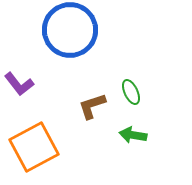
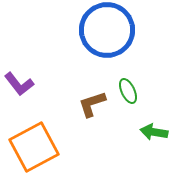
blue circle: moved 37 px right
green ellipse: moved 3 px left, 1 px up
brown L-shape: moved 2 px up
green arrow: moved 21 px right, 3 px up
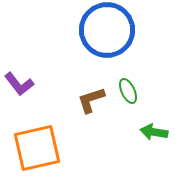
brown L-shape: moved 1 px left, 4 px up
orange square: moved 3 px right, 1 px down; rotated 15 degrees clockwise
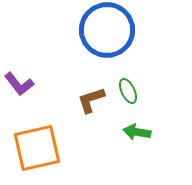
green arrow: moved 17 px left
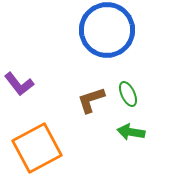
green ellipse: moved 3 px down
green arrow: moved 6 px left
orange square: rotated 15 degrees counterclockwise
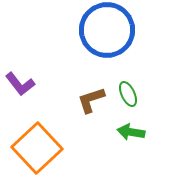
purple L-shape: moved 1 px right
orange square: rotated 15 degrees counterclockwise
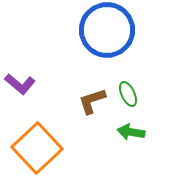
purple L-shape: rotated 12 degrees counterclockwise
brown L-shape: moved 1 px right, 1 px down
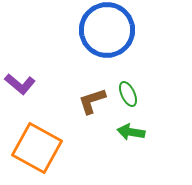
orange square: rotated 18 degrees counterclockwise
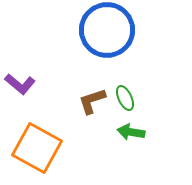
green ellipse: moved 3 px left, 4 px down
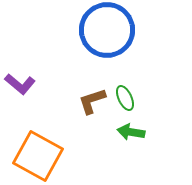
orange square: moved 1 px right, 8 px down
